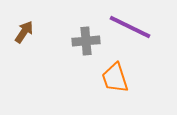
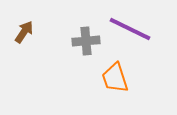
purple line: moved 2 px down
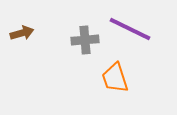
brown arrow: moved 2 px left, 1 px down; rotated 40 degrees clockwise
gray cross: moved 1 px left, 1 px up
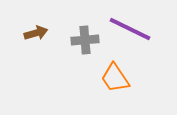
brown arrow: moved 14 px right
orange trapezoid: rotated 16 degrees counterclockwise
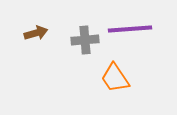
purple line: rotated 30 degrees counterclockwise
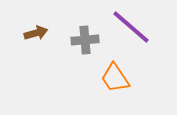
purple line: moved 1 px right, 2 px up; rotated 45 degrees clockwise
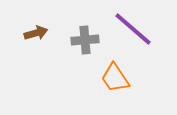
purple line: moved 2 px right, 2 px down
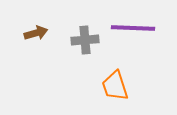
purple line: moved 1 px up; rotated 39 degrees counterclockwise
orange trapezoid: moved 8 px down; rotated 16 degrees clockwise
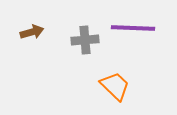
brown arrow: moved 4 px left, 1 px up
orange trapezoid: rotated 152 degrees clockwise
